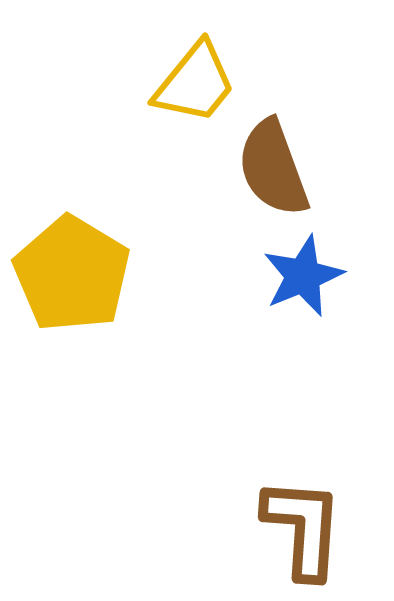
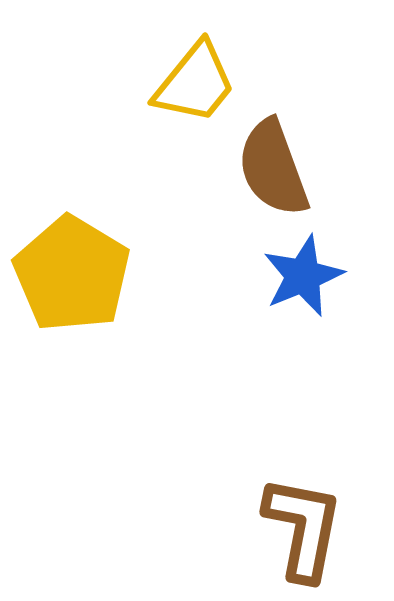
brown L-shape: rotated 7 degrees clockwise
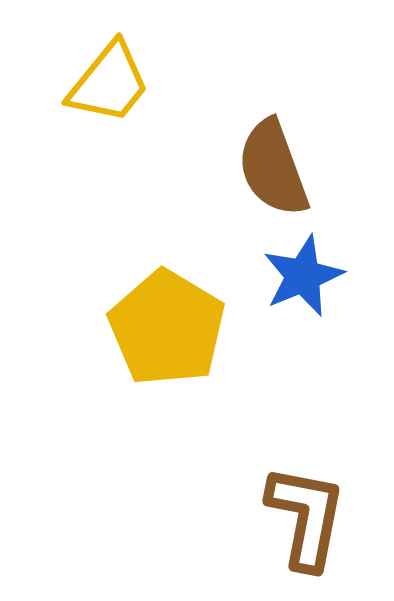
yellow trapezoid: moved 86 px left
yellow pentagon: moved 95 px right, 54 px down
brown L-shape: moved 3 px right, 11 px up
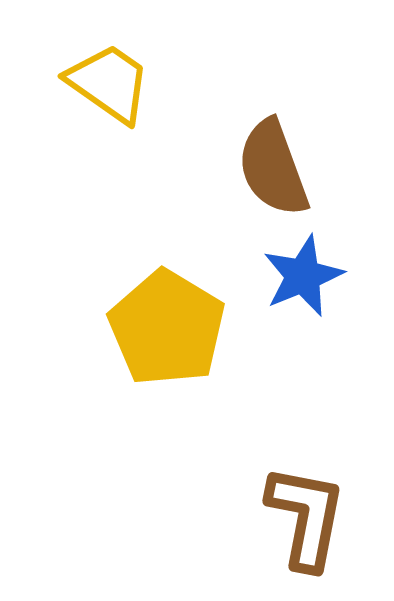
yellow trapezoid: rotated 94 degrees counterclockwise
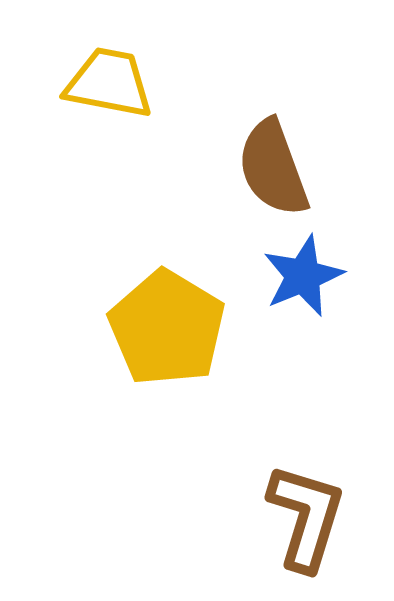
yellow trapezoid: rotated 24 degrees counterclockwise
brown L-shape: rotated 6 degrees clockwise
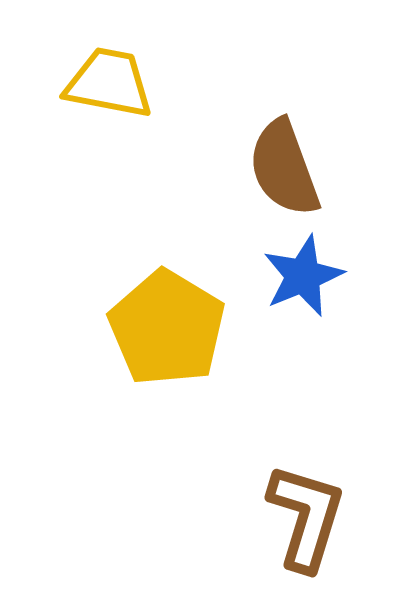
brown semicircle: moved 11 px right
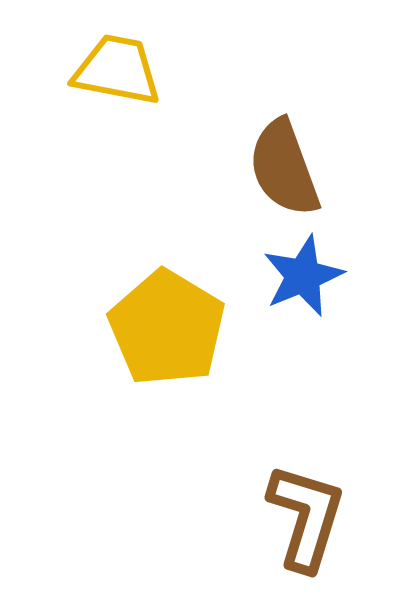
yellow trapezoid: moved 8 px right, 13 px up
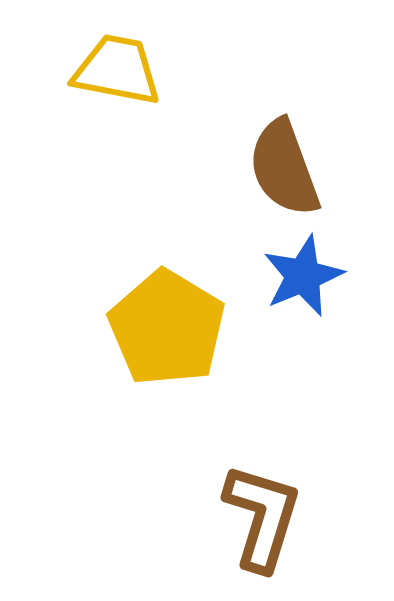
brown L-shape: moved 44 px left
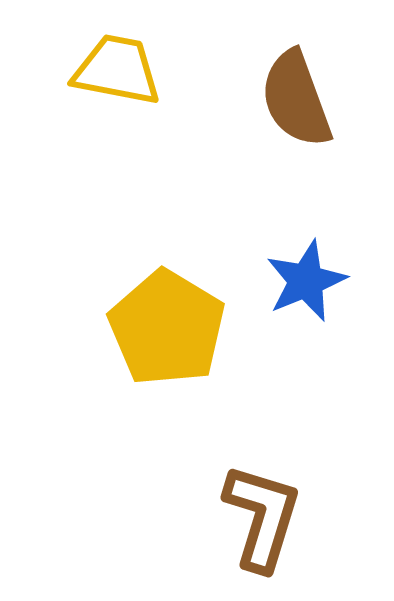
brown semicircle: moved 12 px right, 69 px up
blue star: moved 3 px right, 5 px down
